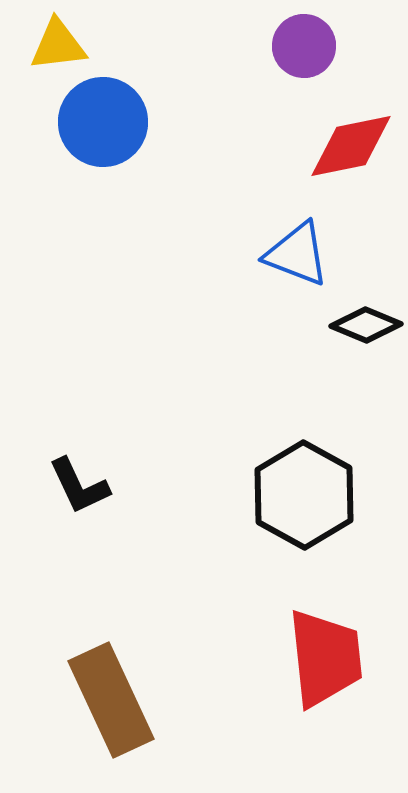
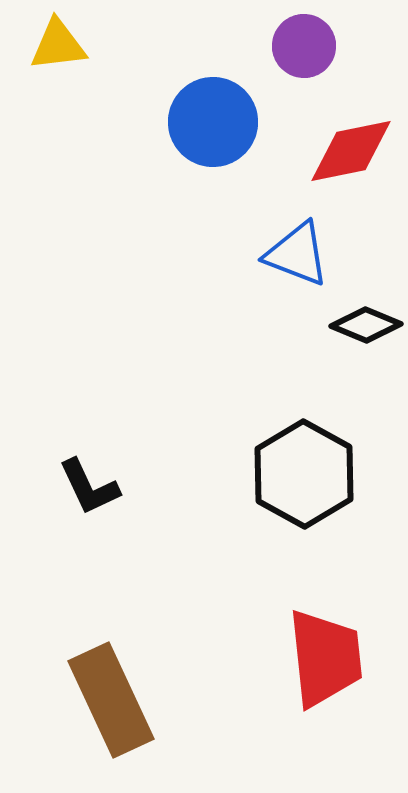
blue circle: moved 110 px right
red diamond: moved 5 px down
black L-shape: moved 10 px right, 1 px down
black hexagon: moved 21 px up
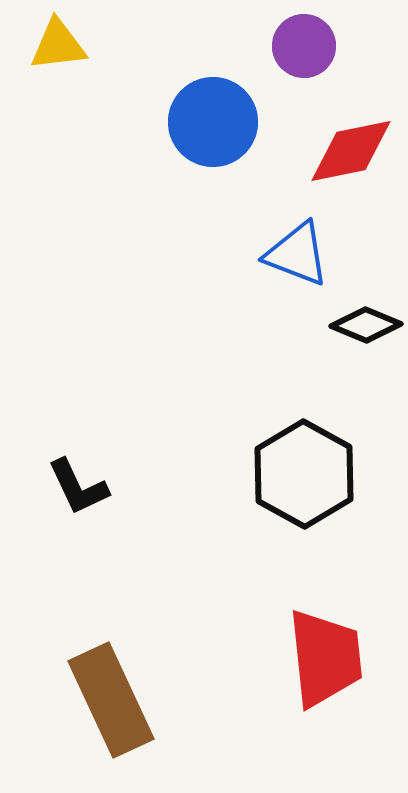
black L-shape: moved 11 px left
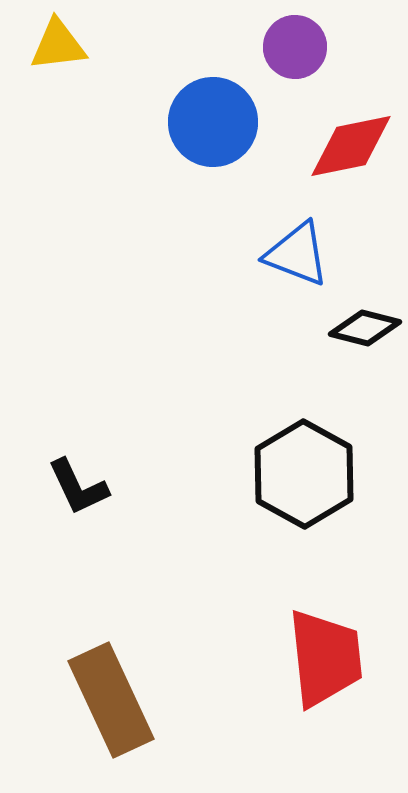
purple circle: moved 9 px left, 1 px down
red diamond: moved 5 px up
black diamond: moved 1 px left, 3 px down; rotated 8 degrees counterclockwise
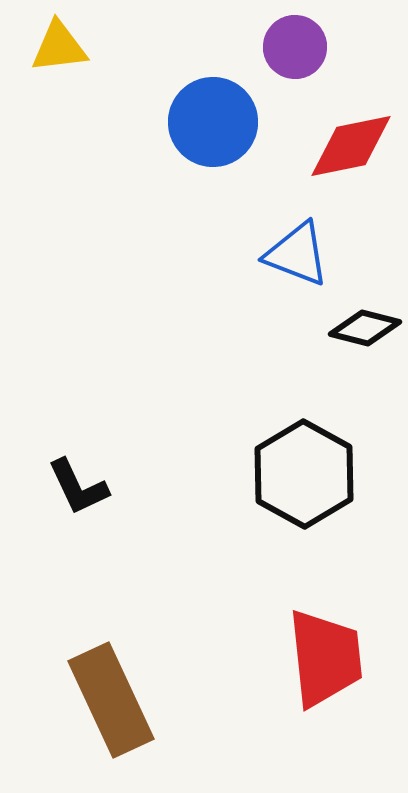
yellow triangle: moved 1 px right, 2 px down
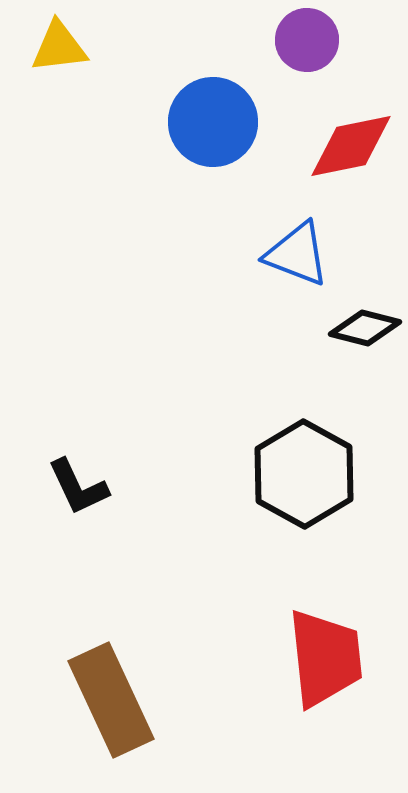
purple circle: moved 12 px right, 7 px up
